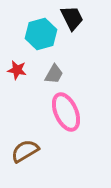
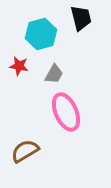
black trapezoid: moved 9 px right; rotated 12 degrees clockwise
red star: moved 2 px right, 4 px up
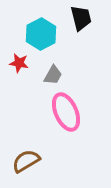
cyan hexagon: rotated 12 degrees counterclockwise
red star: moved 3 px up
gray trapezoid: moved 1 px left, 1 px down
brown semicircle: moved 1 px right, 10 px down
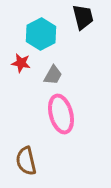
black trapezoid: moved 2 px right, 1 px up
red star: moved 2 px right
pink ellipse: moved 5 px left, 2 px down; rotated 9 degrees clockwise
brown semicircle: rotated 72 degrees counterclockwise
